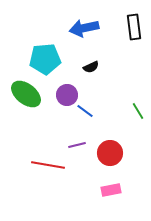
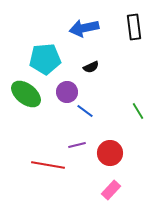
purple circle: moved 3 px up
pink rectangle: rotated 36 degrees counterclockwise
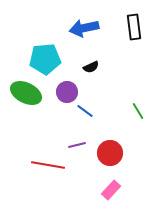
green ellipse: moved 1 px up; rotated 12 degrees counterclockwise
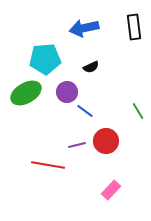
green ellipse: rotated 56 degrees counterclockwise
red circle: moved 4 px left, 12 px up
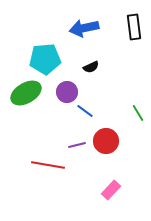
green line: moved 2 px down
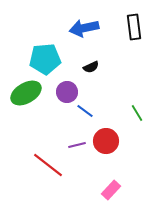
green line: moved 1 px left
red line: rotated 28 degrees clockwise
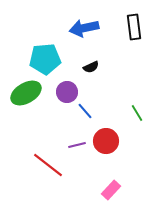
blue line: rotated 12 degrees clockwise
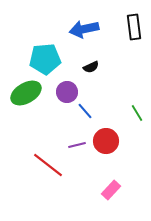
blue arrow: moved 1 px down
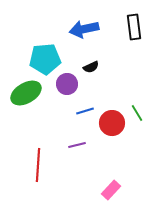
purple circle: moved 8 px up
blue line: rotated 66 degrees counterclockwise
red circle: moved 6 px right, 18 px up
red line: moved 10 px left; rotated 56 degrees clockwise
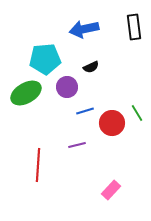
purple circle: moved 3 px down
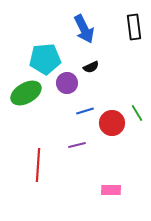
blue arrow: rotated 104 degrees counterclockwise
purple circle: moved 4 px up
pink rectangle: rotated 48 degrees clockwise
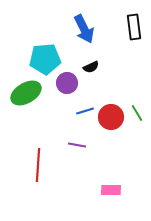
red circle: moved 1 px left, 6 px up
purple line: rotated 24 degrees clockwise
